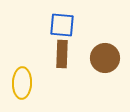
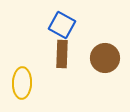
blue square: rotated 24 degrees clockwise
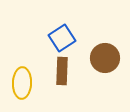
blue square: moved 13 px down; rotated 28 degrees clockwise
brown rectangle: moved 17 px down
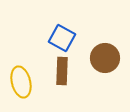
blue square: rotated 28 degrees counterclockwise
yellow ellipse: moved 1 px left, 1 px up; rotated 16 degrees counterclockwise
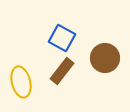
brown rectangle: rotated 36 degrees clockwise
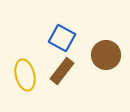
brown circle: moved 1 px right, 3 px up
yellow ellipse: moved 4 px right, 7 px up
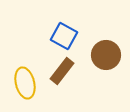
blue square: moved 2 px right, 2 px up
yellow ellipse: moved 8 px down
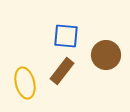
blue square: moved 2 px right; rotated 24 degrees counterclockwise
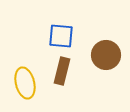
blue square: moved 5 px left
brown rectangle: rotated 24 degrees counterclockwise
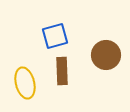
blue square: moved 6 px left; rotated 20 degrees counterclockwise
brown rectangle: rotated 16 degrees counterclockwise
